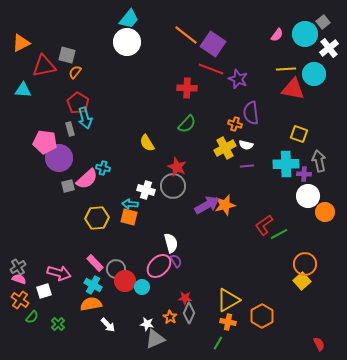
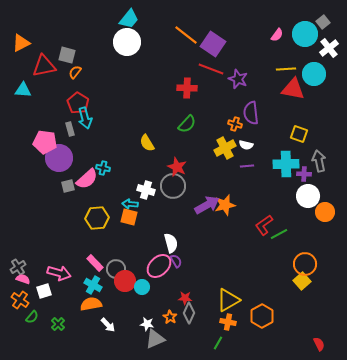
pink semicircle at (19, 279): moved 4 px right
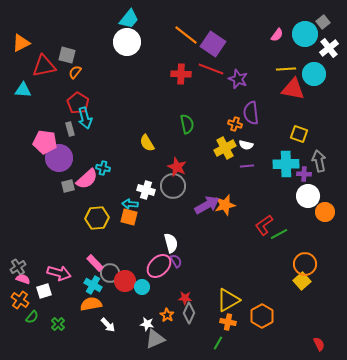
red cross at (187, 88): moved 6 px left, 14 px up
green semicircle at (187, 124): rotated 54 degrees counterclockwise
gray circle at (116, 269): moved 6 px left, 4 px down
orange star at (170, 317): moved 3 px left, 2 px up
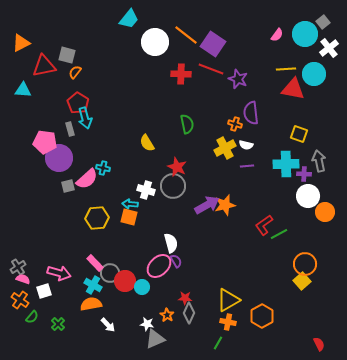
white circle at (127, 42): moved 28 px right
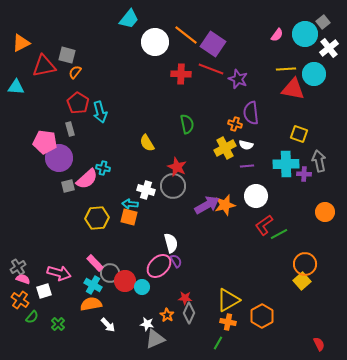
cyan triangle at (23, 90): moved 7 px left, 3 px up
cyan arrow at (85, 118): moved 15 px right, 6 px up
white circle at (308, 196): moved 52 px left
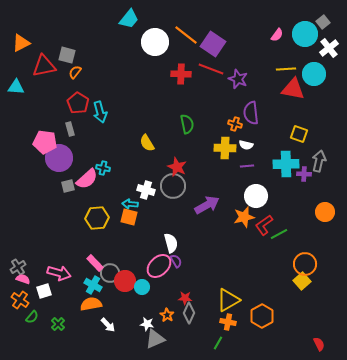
yellow cross at (225, 148): rotated 30 degrees clockwise
gray arrow at (319, 161): rotated 25 degrees clockwise
orange star at (225, 205): moved 19 px right, 12 px down
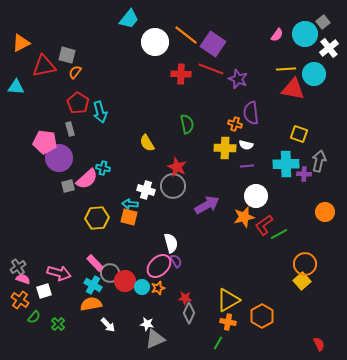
orange star at (167, 315): moved 9 px left, 27 px up; rotated 24 degrees clockwise
green semicircle at (32, 317): moved 2 px right
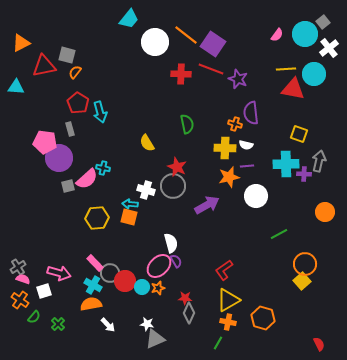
orange star at (244, 217): moved 15 px left, 40 px up
red L-shape at (264, 225): moved 40 px left, 45 px down
orange hexagon at (262, 316): moved 1 px right, 2 px down; rotated 15 degrees counterclockwise
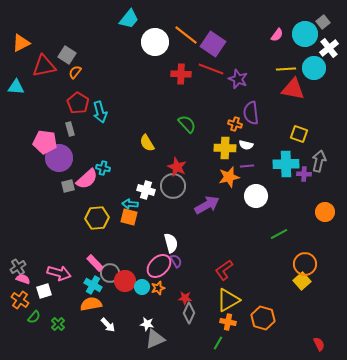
gray square at (67, 55): rotated 18 degrees clockwise
cyan circle at (314, 74): moved 6 px up
green semicircle at (187, 124): rotated 30 degrees counterclockwise
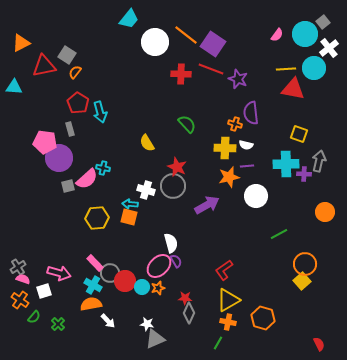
cyan triangle at (16, 87): moved 2 px left
white arrow at (108, 325): moved 4 px up
